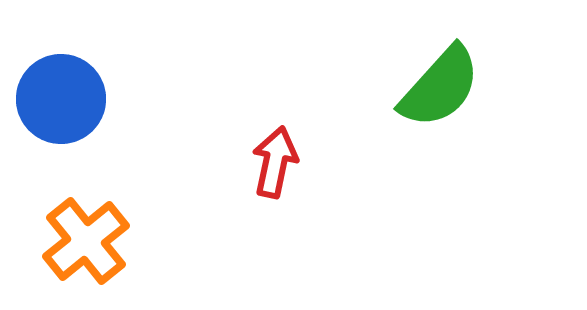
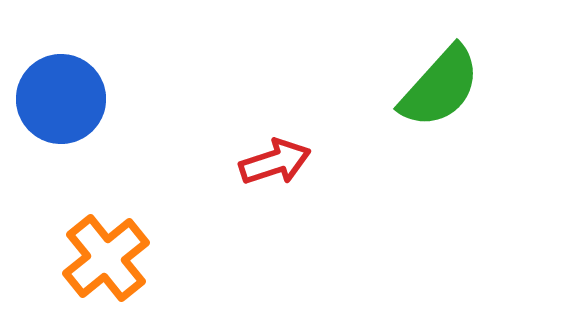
red arrow: rotated 60 degrees clockwise
orange cross: moved 20 px right, 17 px down
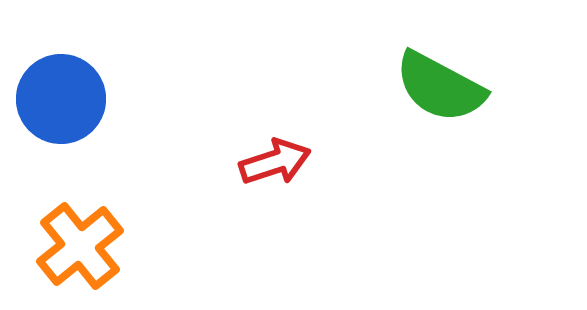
green semicircle: rotated 76 degrees clockwise
orange cross: moved 26 px left, 12 px up
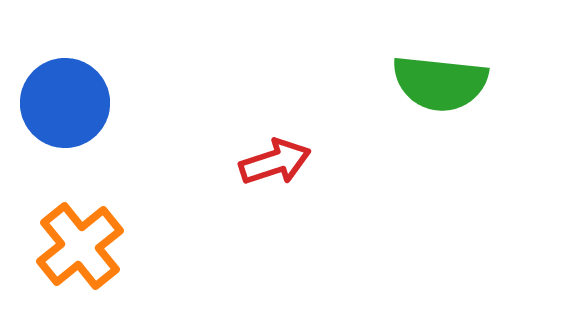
green semicircle: moved 4 px up; rotated 22 degrees counterclockwise
blue circle: moved 4 px right, 4 px down
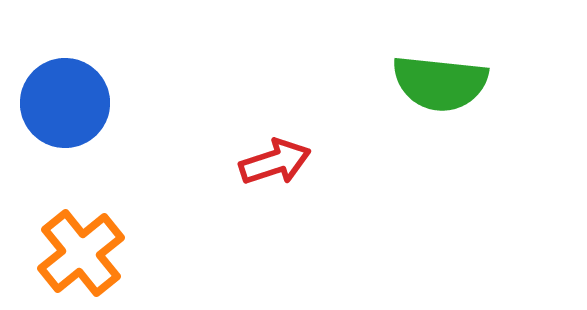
orange cross: moved 1 px right, 7 px down
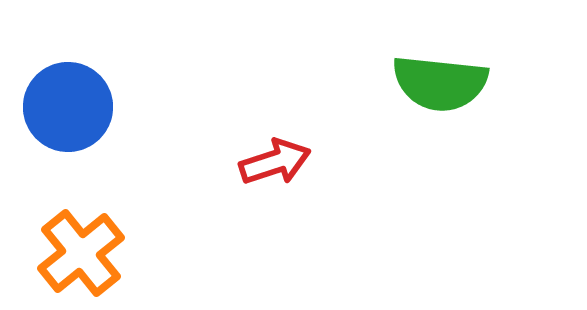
blue circle: moved 3 px right, 4 px down
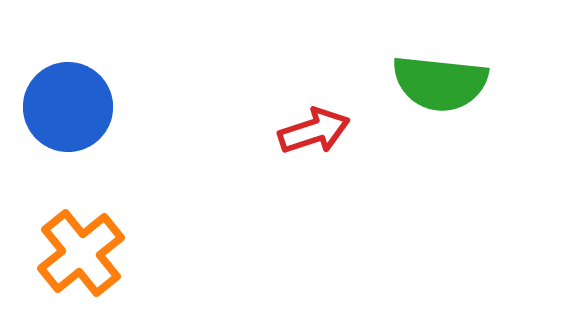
red arrow: moved 39 px right, 31 px up
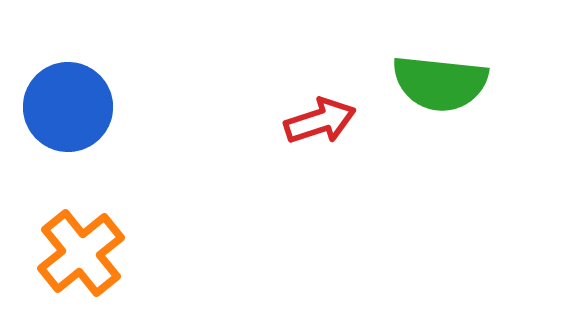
red arrow: moved 6 px right, 10 px up
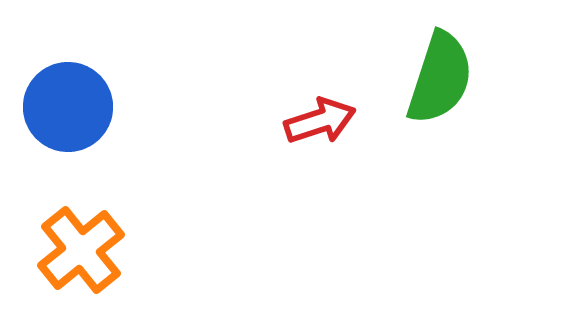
green semicircle: moved 5 px up; rotated 78 degrees counterclockwise
orange cross: moved 3 px up
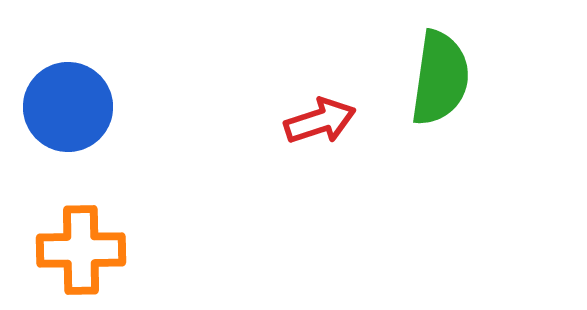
green semicircle: rotated 10 degrees counterclockwise
orange cross: rotated 38 degrees clockwise
